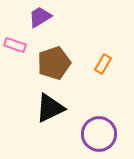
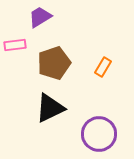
pink rectangle: rotated 25 degrees counterclockwise
orange rectangle: moved 3 px down
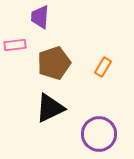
purple trapezoid: rotated 55 degrees counterclockwise
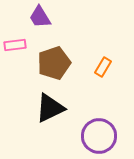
purple trapezoid: rotated 35 degrees counterclockwise
purple circle: moved 2 px down
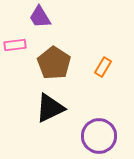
brown pentagon: rotated 20 degrees counterclockwise
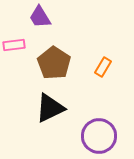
pink rectangle: moved 1 px left
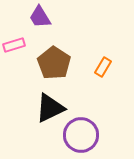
pink rectangle: rotated 10 degrees counterclockwise
purple circle: moved 18 px left, 1 px up
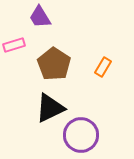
brown pentagon: moved 1 px down
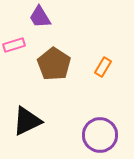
black triangle: moved 23 px left, 13 px down
purple circle: moved 19 px right
